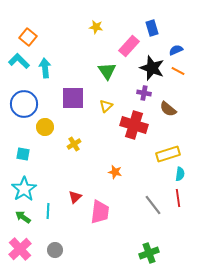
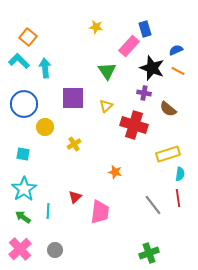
blue rectangle: moved 7 px left, 1 px down
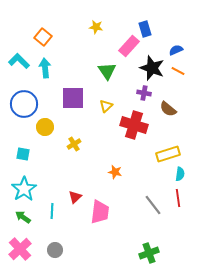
orange square: moved 15 px right
cyan line: moved 4 px right
